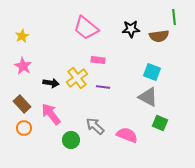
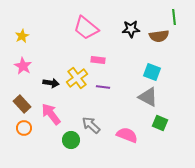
gray arrow: moved 4 px left, 1 px up
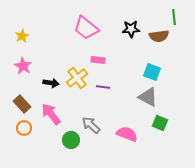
pink semicircle: moved 1 px up
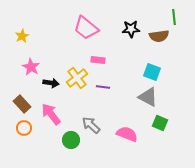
pink star: moved 8 px right, 1 px down
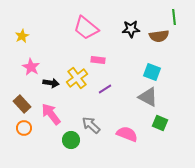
purple line: moved 2 px right, 2 px down; rotated 40 degrees counterclockwise
